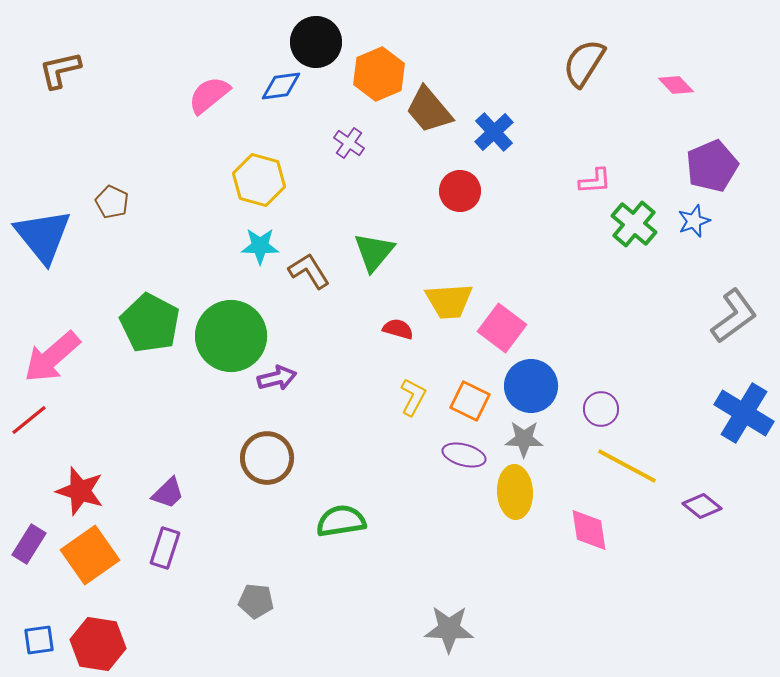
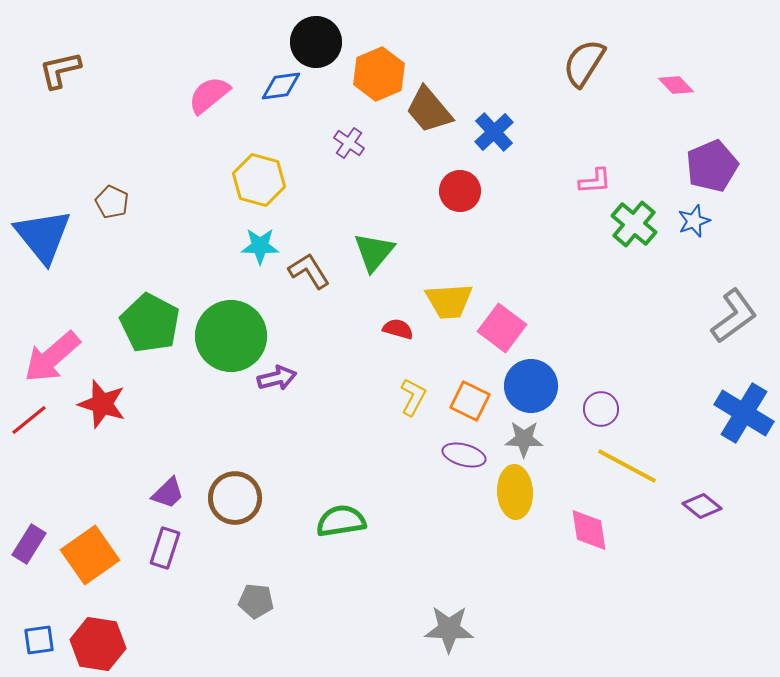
brown circle at (267, 458): moved 32 px left, 40 px down
red star at (80, 491): moved 22 px right, 87 px up
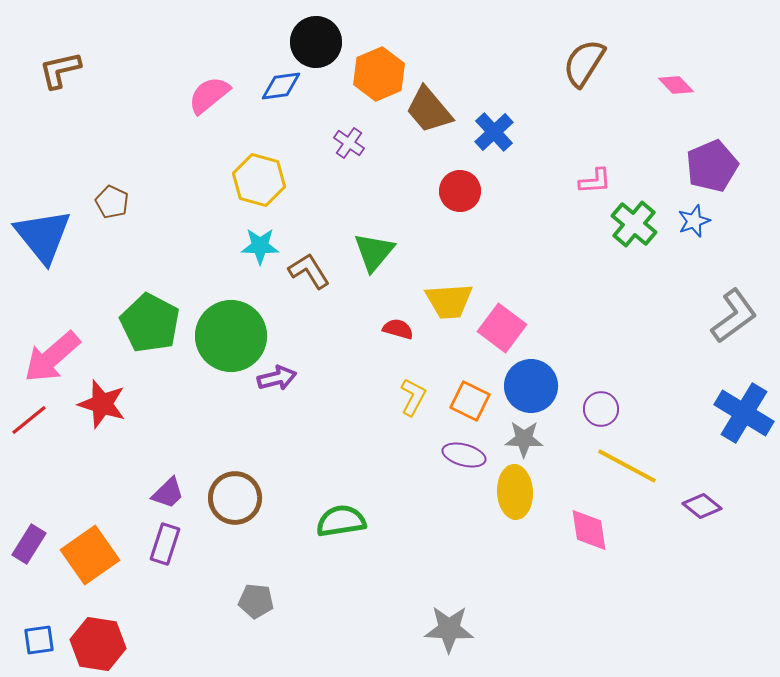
purple rectangle at (165, 548): moved 4 px up
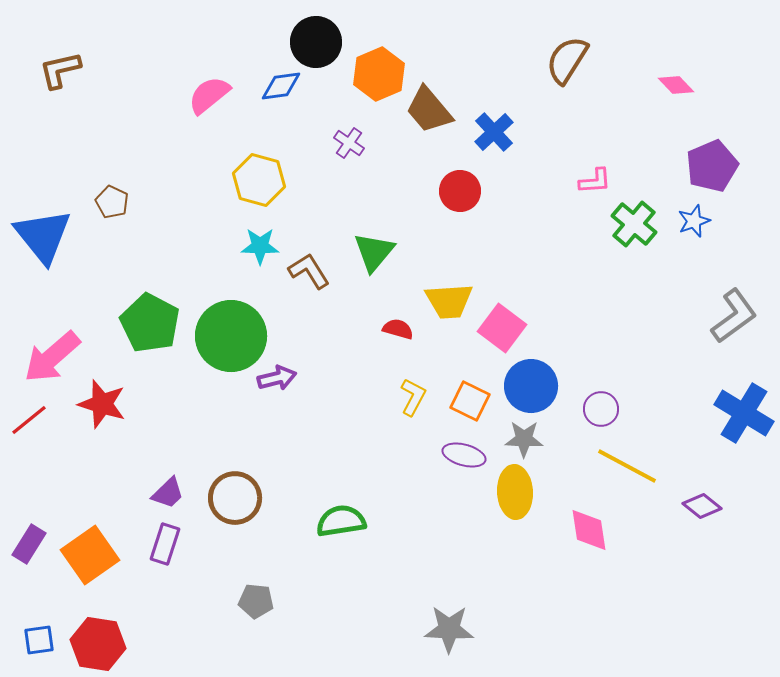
brown semicircle at (584, 63): moved 17 px left, 3 px up
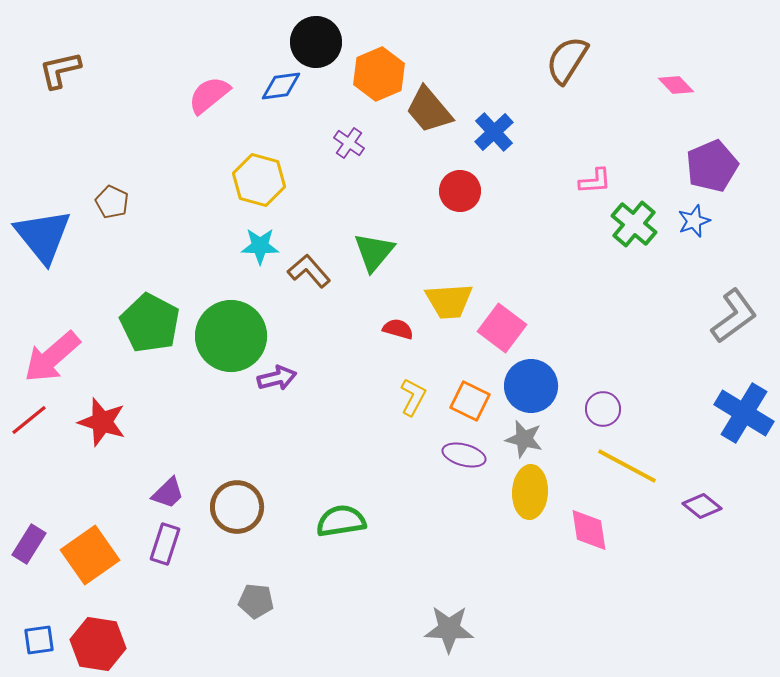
brown L-shape at (309, 271): rotated 9 degrees counterclockwise
red star at (102, 404): moved 18 px down
purple circle at (601, 409): moved 2 px right
gray star at (524, 439): rotated 12 degrees clockwise
yellow ellipse at (515, 492): moved 15 px right; rotated 6 degrees clockwise
brown circle at (235, 498): moved 2 px right, 9 px down
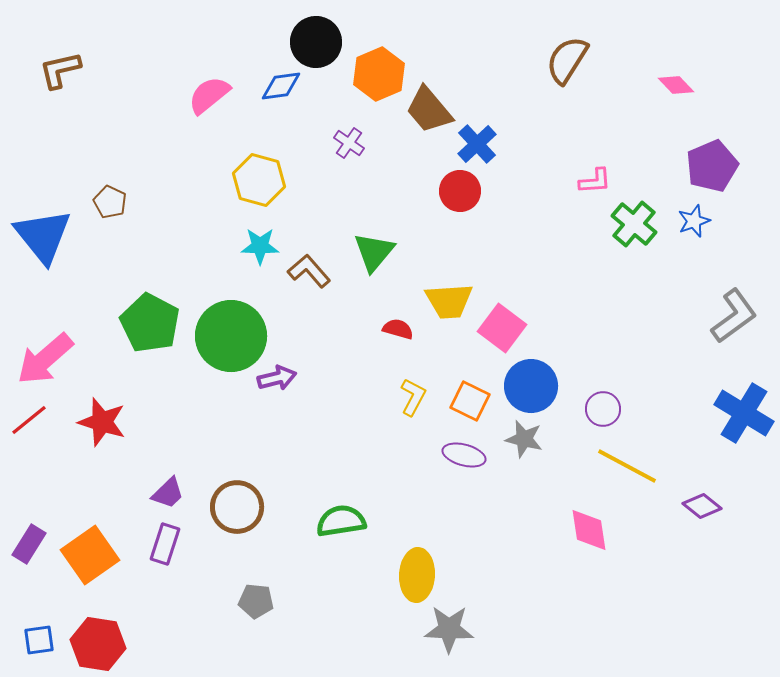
blue cross at (494, 132): moved 17 px left, 12 px down
brown pentagon at (112, 202): moved 2 px left
pink arrow at (52, 357): moved 7 px left, 2 px down
yellow ellipse at (530, 492): moved 113 px left, 83 px down
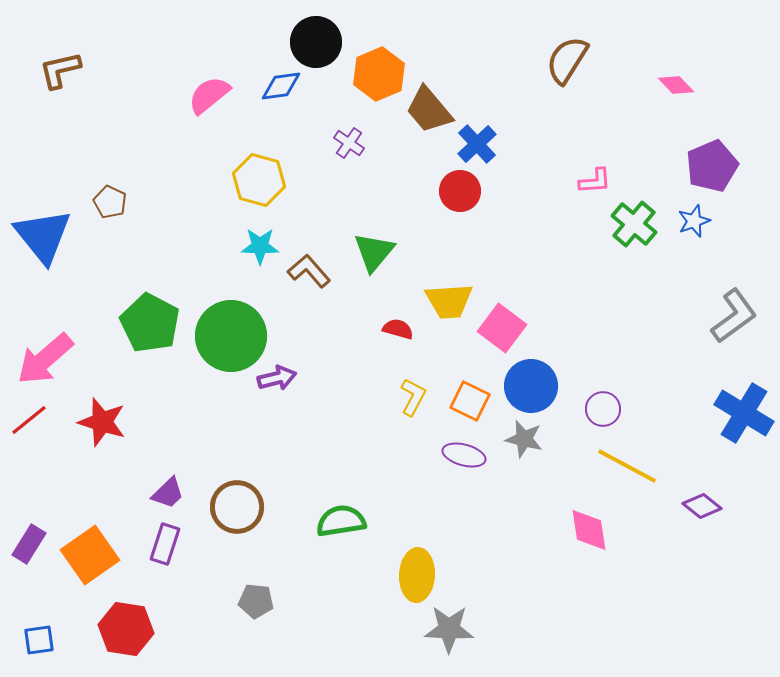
red hexagon at (98, 644): moved 28 px right, 15 px up
